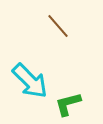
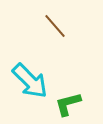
brown line: moved 3 px left
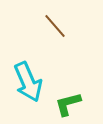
cyan arrow: moved 2 px left, 1 px down; rotated 21 degrees clockwise
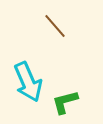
green L-shape: moved 3 px left, 2 px up
